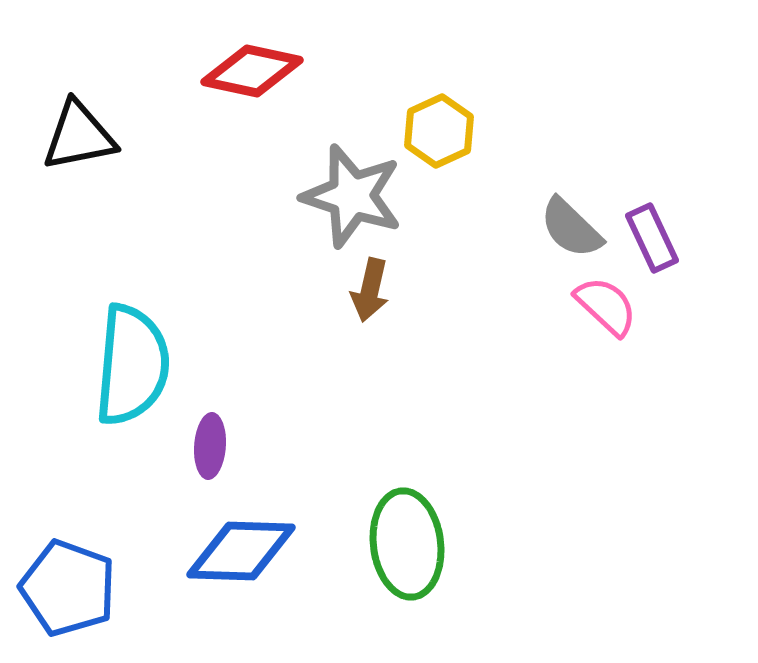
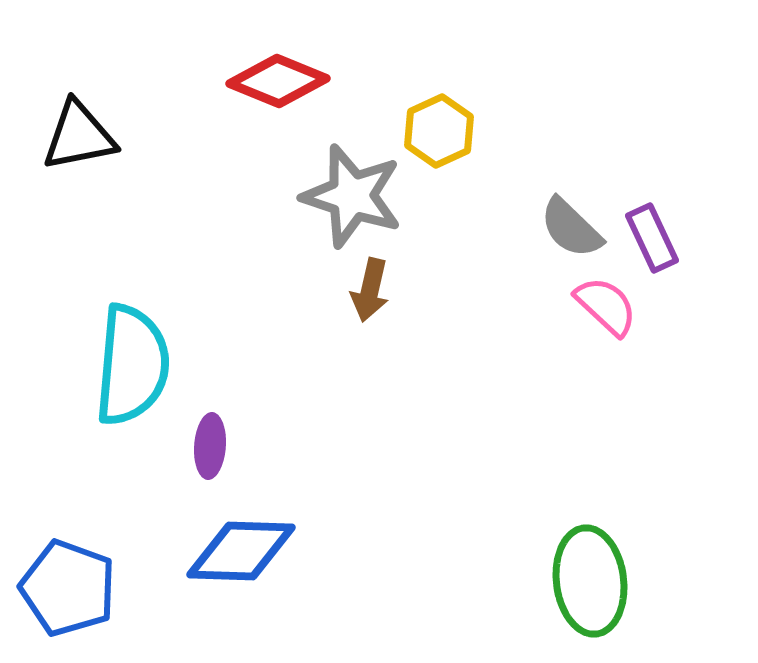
red diamond: moved 26 px right, 10 px down; rotated 10 degrees clockwise
green ellipse: moved 183 px right, 37 px down
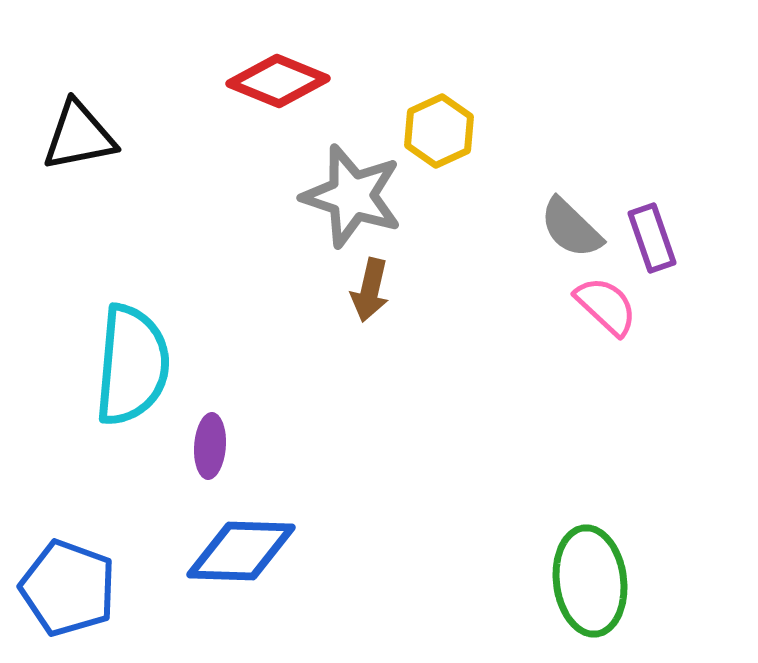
purple rectangle: rotated 6 degrees clockwise
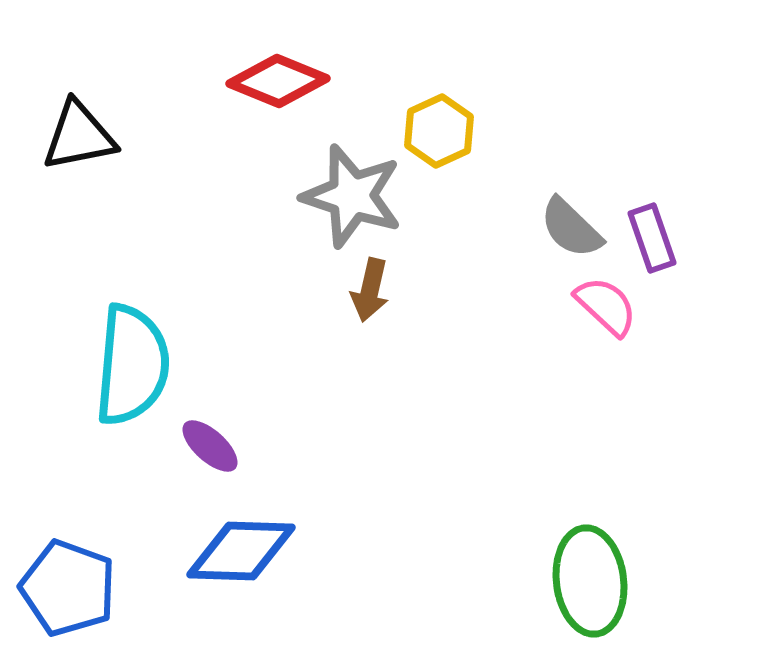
purple ellipse: rotated 52 degrees counterclockwise
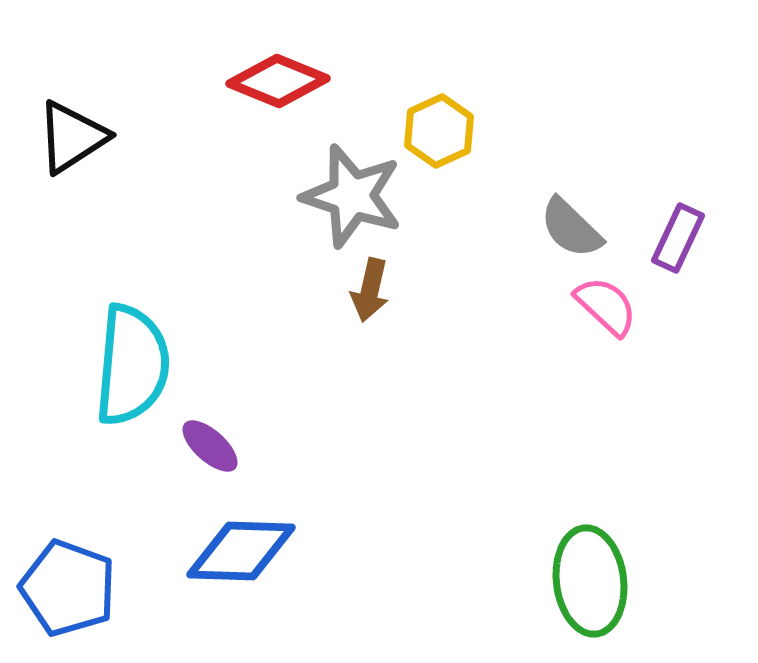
black triangle: moved 7 px left, 1 px down; rotated 22 degrees counterclockwise
purple rectangle: moved 26 px right; rotated 44 degrees clockwise
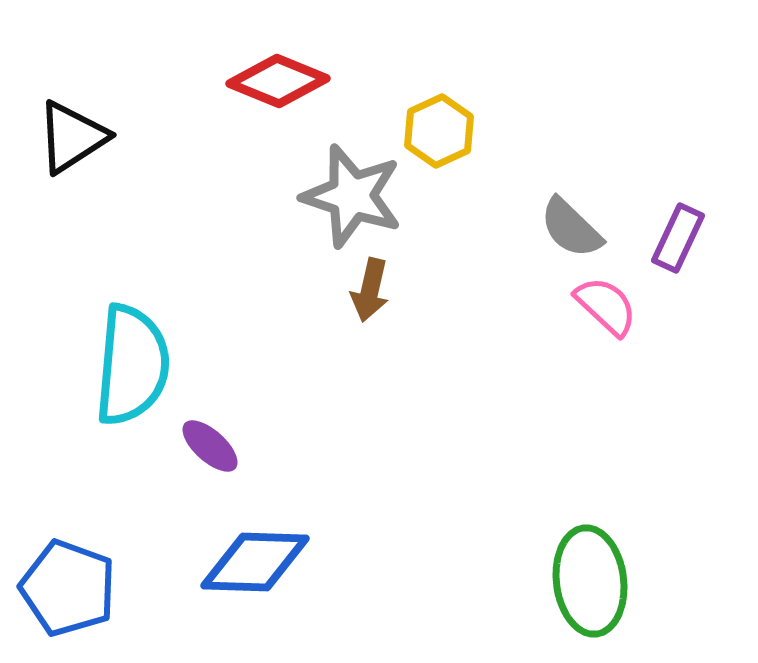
blue diamond: moved 14 px right, 11 px down
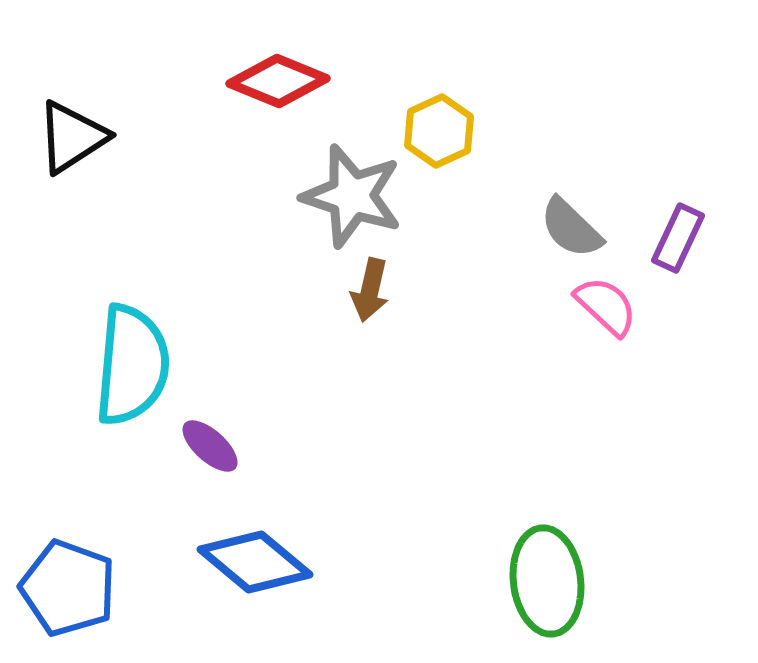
blue diamond: rotated 38 degrees clockwise
green ellipse: moved 43 px left
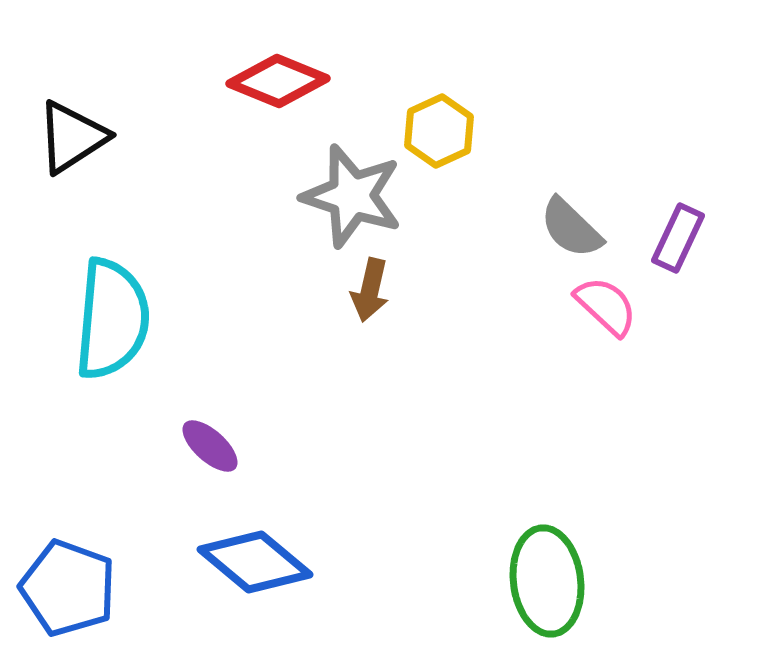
cyan semicircle: moved 20 px left, 46 px up
